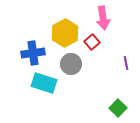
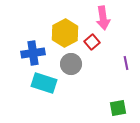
green square: rotated 36 degrees clockwise
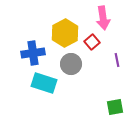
purple line: moved 9 px left, 3 px up
green square: moved 3 px left, 1 px up
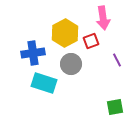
red square: moved 1 px left, 1 px up; rotated 21 degrees clockwise
purple line: rotated 16 degrees counterclockwise
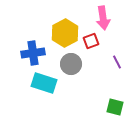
purple line: moved 2 px down
green square: rotated 24 degrees clockwise
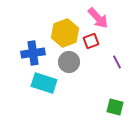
pink arrow: moved 5 px left; rotated 35 degrees counterclockwise
yellow hexagon: rotated 8 degrees clockwise
gray circle: moved 2 px left, 2 px up
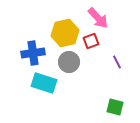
yellow hexagon: rotated 8 degrees clockwise
